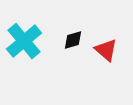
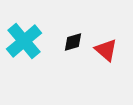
black diamond: moved 2 px down
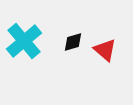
red triangle: moved 1 px left
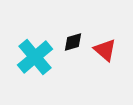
cyan cross: moved 11 px right, 16 px down
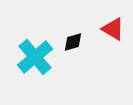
red triangle: moved 8 px right, 21 px up; rotated 10 degrees counterclockwise
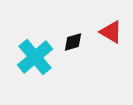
red triangle: moved 2 px left, 3 px down
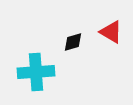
cyan cross: moved 1 px right, 15 px down; rotated 36 degrees clockwise
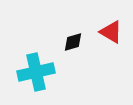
cyan cross: rotated 9 degrees counterclockwise
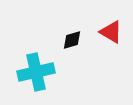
black diamond: moved 1 px left, 2 px up
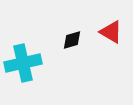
cyan cross: moved 13 px left, 9 px up
